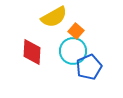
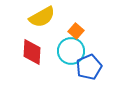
yellow semicircle: moved 12 px left
cyan circle: moved 2 px left
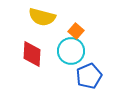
yellow semicircle: rotated 44 degrees clockwise
red diamond: moved 2 px down
blue pentagon: moved 9 px down
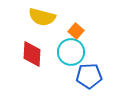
cyan circle: moved 1 px down
blue pentagon: rotated 20 degrees clockwise
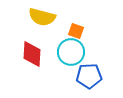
orange square: rotated 21 degrees counterclockwise
